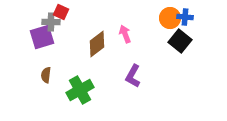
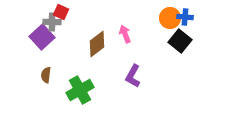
gray cross: moved 1 px right
purple square: rotated 25 degrees counterclockwise
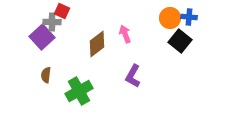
red square: moved 1 px right, 1 px up
blue cross: moved 4 px right
green cross: moved 1 px left, 1 px down
